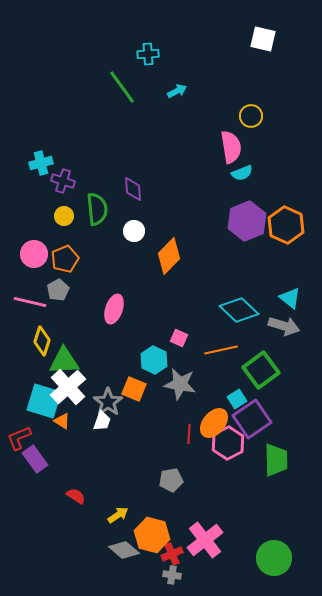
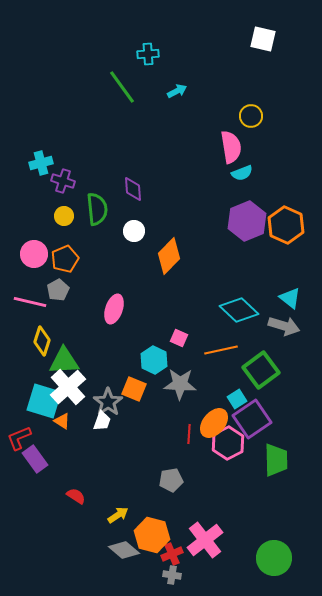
gray star at (180, 384): rotated 8 degrees counterclockwise
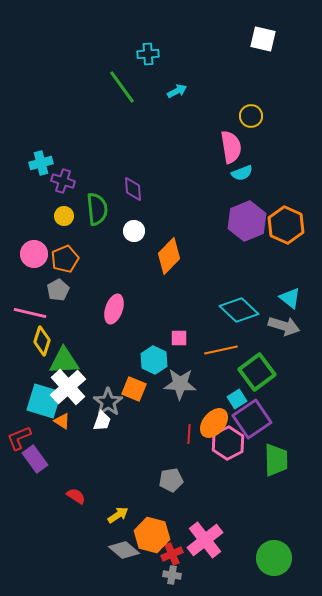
pink line at (30, 302): moved 11 px down
pink square at (179, 338): rotated 24 degrees counterclockwise
green square at (261, 370): moved 4 px left, 2 px down
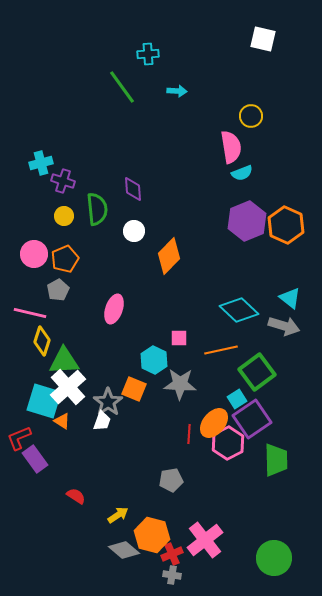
cyan arrow at (177, 91): rotated 30 degrees clockwise
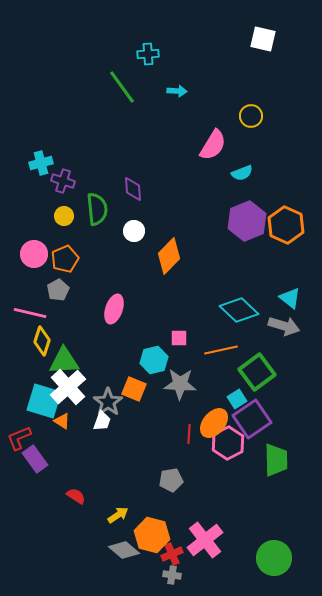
pink semicircle at (231, 147): moved 18 px left, 2 px up; rotated 40 degrees clockwise
cyan hexagon at (154, 360): rotated 20 degrees clockwise
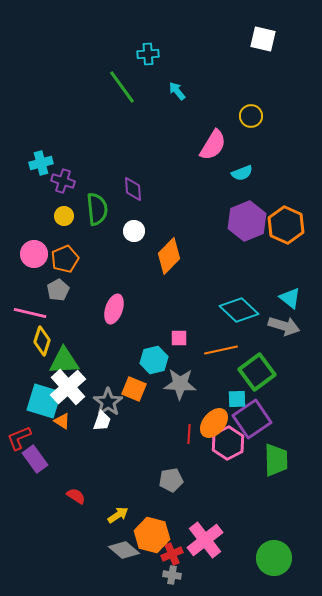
cyan arrow at (177, 91): rotated 132 degrees counterclockwise
cyan square at (237, 399): rotated 30 degrees clockwise
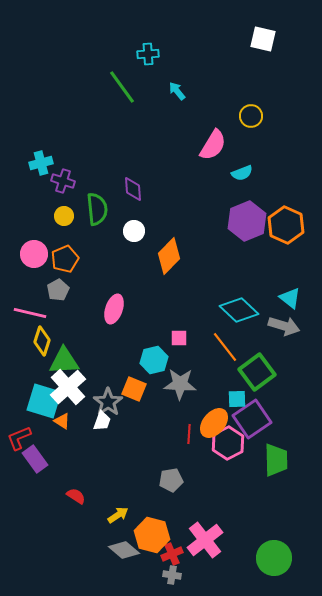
orange line at (221, 350): moved 4 px right, 3 px up; rotated 64 degrees clockwise
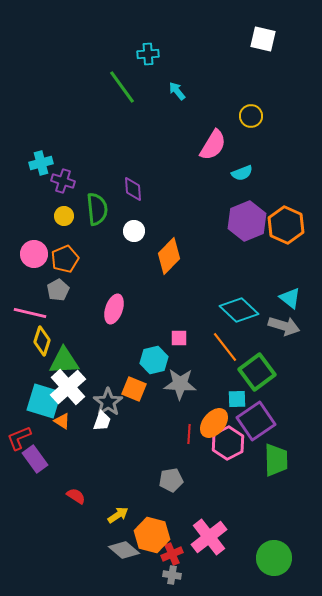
purple square at (252, 419): moved 4 px right, 2 px down
pink cross at (205, 540): moved 4 px right, 3 px up
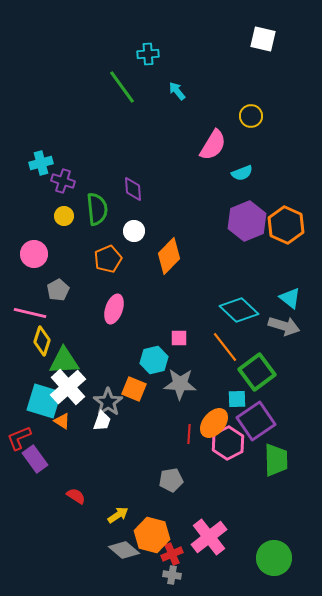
orange pentagon at (65, 259): moved 43 px right
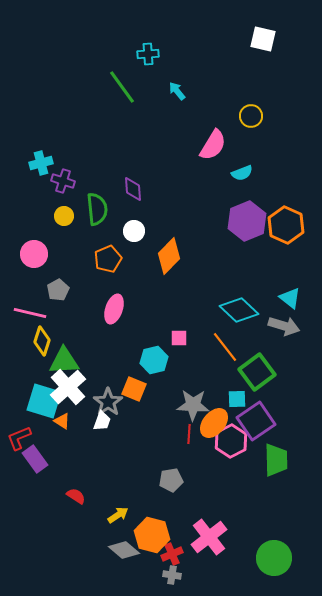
gray star at (180, 384): moved 13 px right, 21 px down
pink hexagon at (228, 443): moved 3 px right, 2 px up
